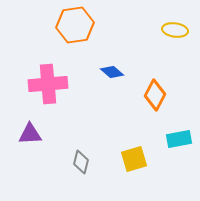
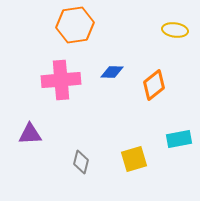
blue diamond: rotated 40 degrees counterclockwise
pink cross: moved 13 px right, 4 px up
orange diamond: moved 1 px left, 10 px up; rotated 24 degrees clockwise
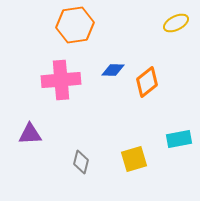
yellow ellipse: moved 1 px right, 7 px up; rotated 35 degrees counterclockwise
blue diamond: moved 1 px right, 2 px up
orange diamond: moved 7 px left, 3 px up
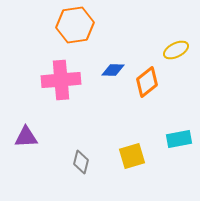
yellow ellipse: moved 27 px down
purple triangle: moved 4 px left, 3 px down
yellow square: moved 2 px left, 3 px up
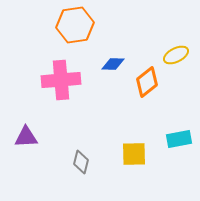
yellow ellipse: moved 5 px down
blue diamond: moved 6 px up
yellow square: moved 2 px right, 2 px up; rotated 16 degrees clockwise
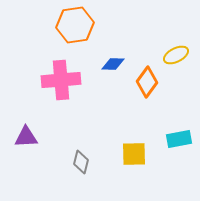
orange diamond: rotated 16 degrees counterclockwise
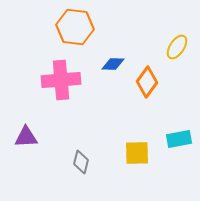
orange hexagon: moved 2 px down; rotated 15 degrees clockwise
yellow ellipse: moved 1 px right, 8 px up; rotated 30 degrees counterclockwise
yellow square: moved 3 px right, 1 px up
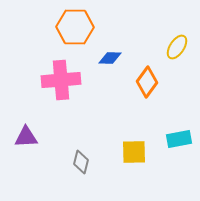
orange hexagon: rotated 6 degrees counterclockwise
blue diamond: moved 3 px left, 6 px up
yellow square: moved 3 px left, 1 px up
